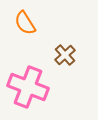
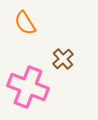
brown cross: moved 2 px left, 4 px down
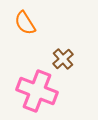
pink cross: moved 9 px right, 4 px down
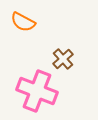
orange semicircle: moved 2 px left, 1 px up; rotated 30 degrees counterclockwise
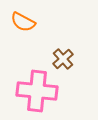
pink cross: rotated 15 degrees counterclockwise
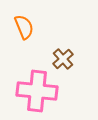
orange semicircle: moved 1 px right, 5 px down; rotated 140 degrees counterclockwise
